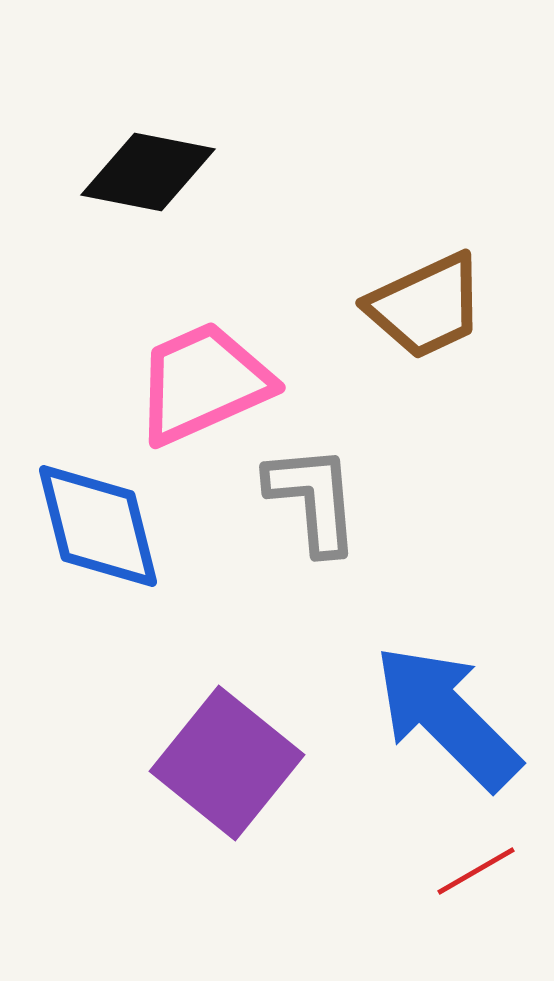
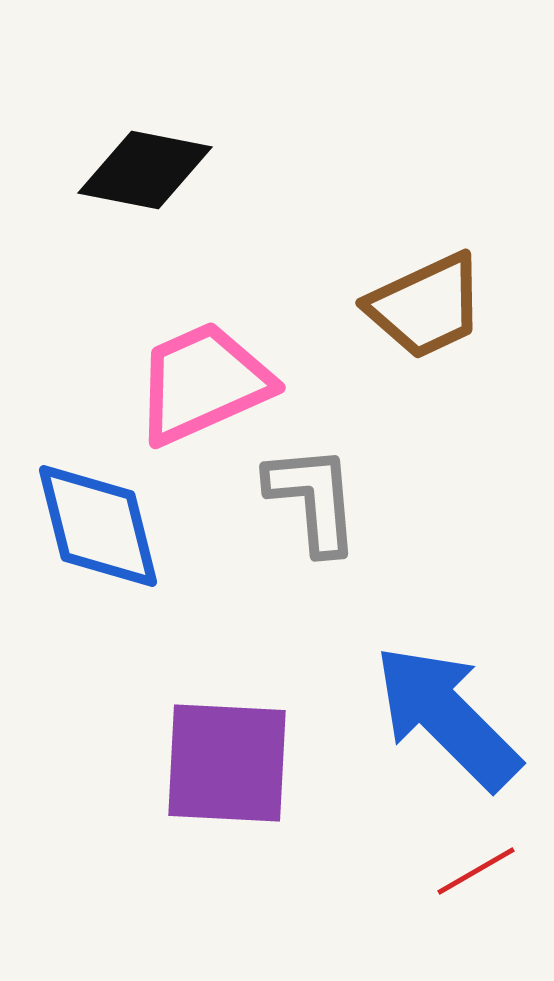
black diamond: moved 3 px left, 2 px up
purple square: rotated 36 degrees counterclockwise
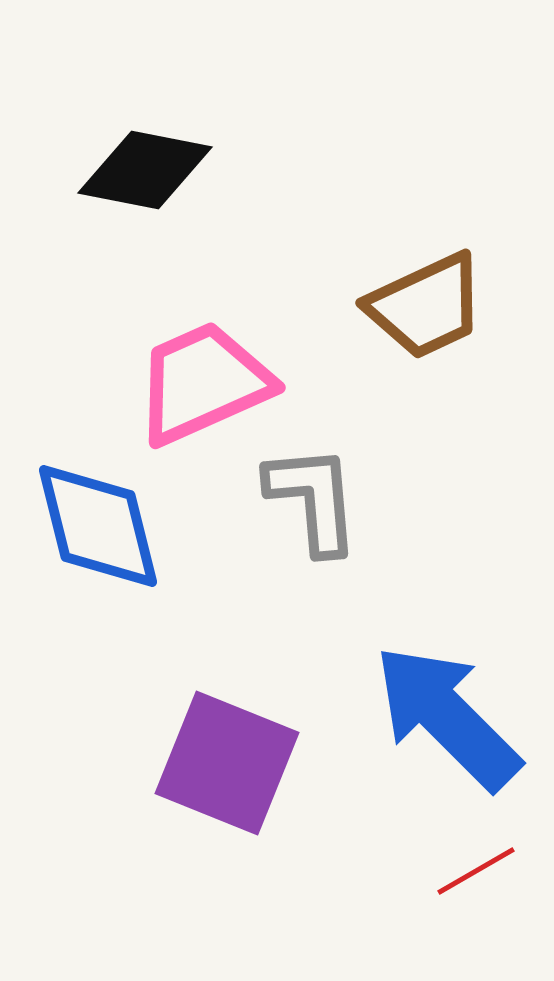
purple square: rotated 19 degrees clockwise
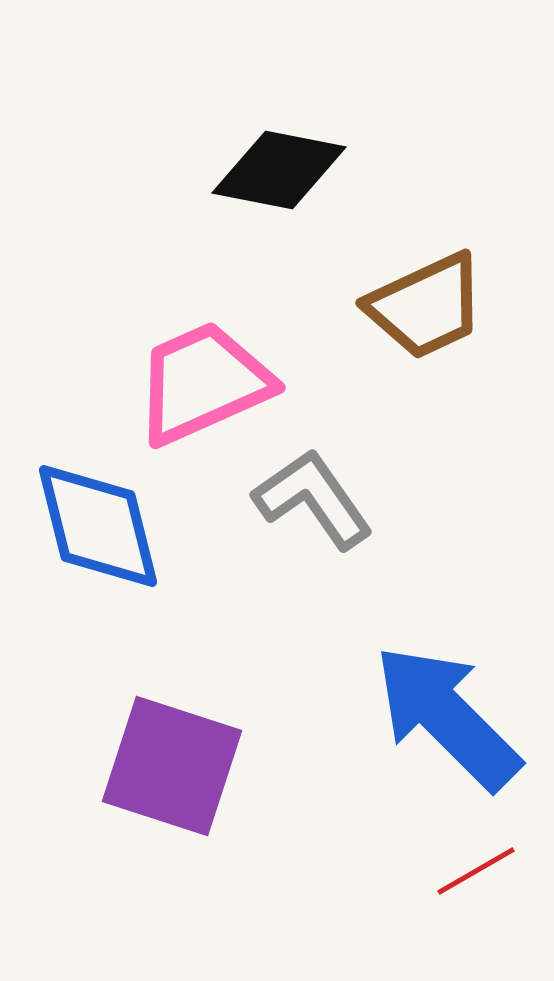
black diamond: moved 134 px right
gray L-shape: rotated 30 degrees counterclockwise
purple square: moved 55 px left, 3 px down; rotated 4 degrees counterclockwise
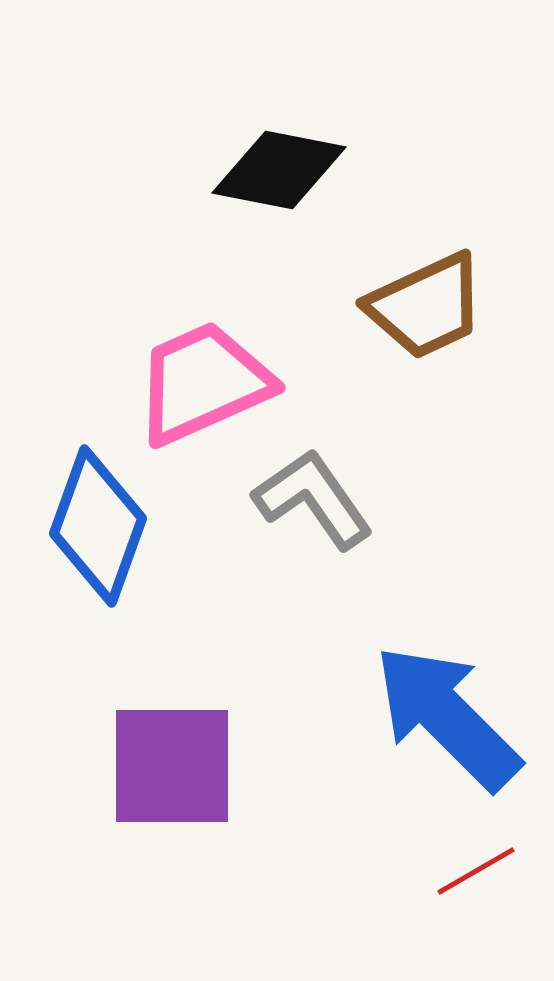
blue diamond: rotated 34 degrees clockwise
purple square: rotated 18 degrees counterclockwise
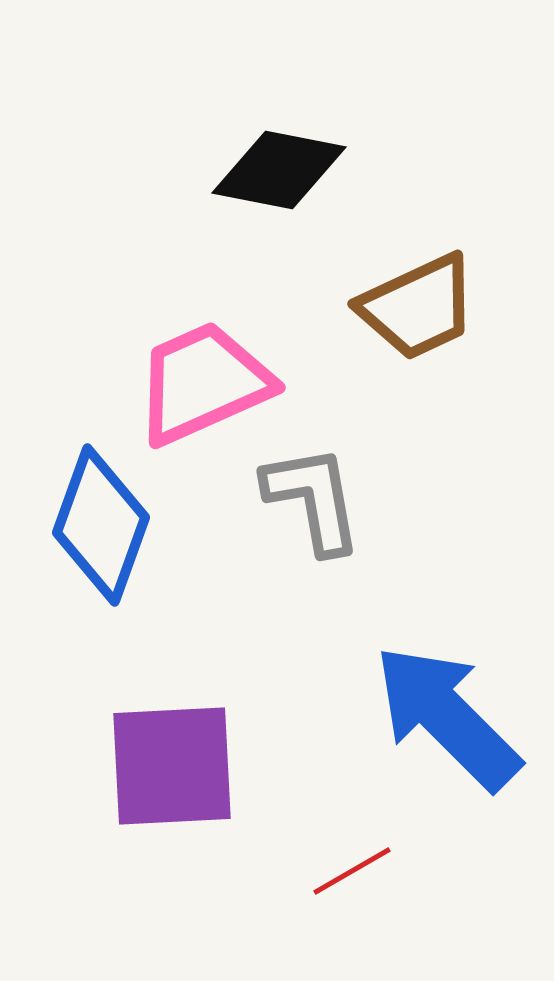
brown trapezoid: moved 8 px left, 1 px down
gray L-shape: rotated 25 degrees clockwise
blue diamond: moved 3 px right, 1 px up
purple square: rotated 3 degrees counterclockwise
red line: moved 124 px left
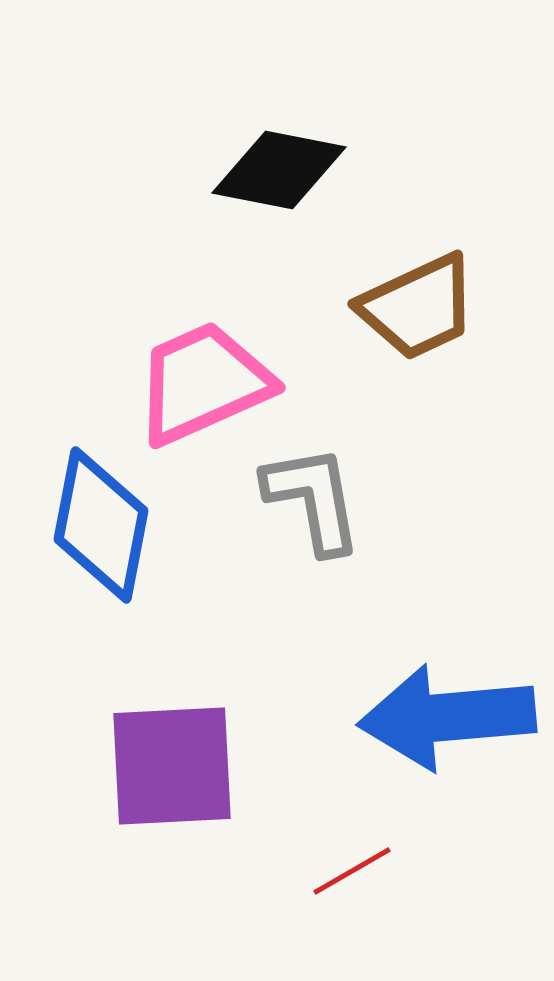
blue diamond: rotated 9 degrees counterclockwise
blue arrow: rotated 50 degrees counterclockwise
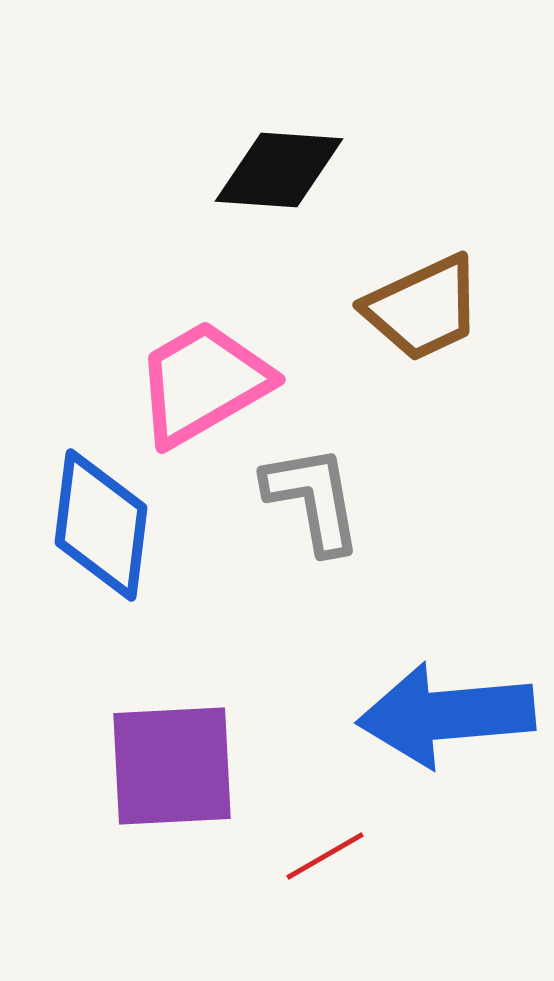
black diamond: rotated 7 degrees counterclockwise
brown trapezoid: moved 5 px right, 1 px down
pink trapezoid: rotated 6 degrees counterclockwise
blue diamond: rotated 4 degrees counterclockwise
blue arrow: moved 1 px left, 2 px up
red line: moved 27 px left, 15 px up
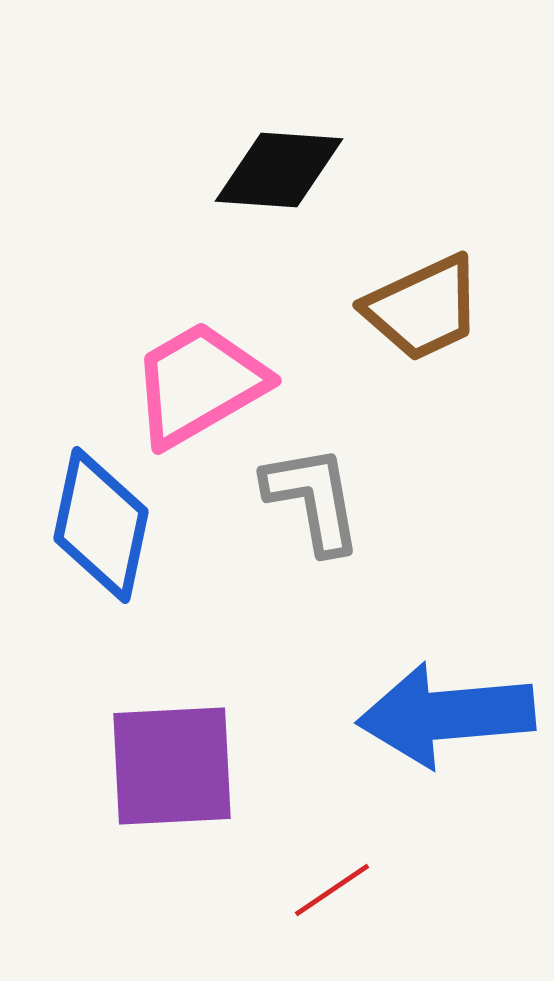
pink trapezoid: moved 4 px left, 1 px down
blue diamond: rotated 5 degrees clockwise
red line: moved 7 px right, 34 px down; rotated 4 degrees counterclockwise
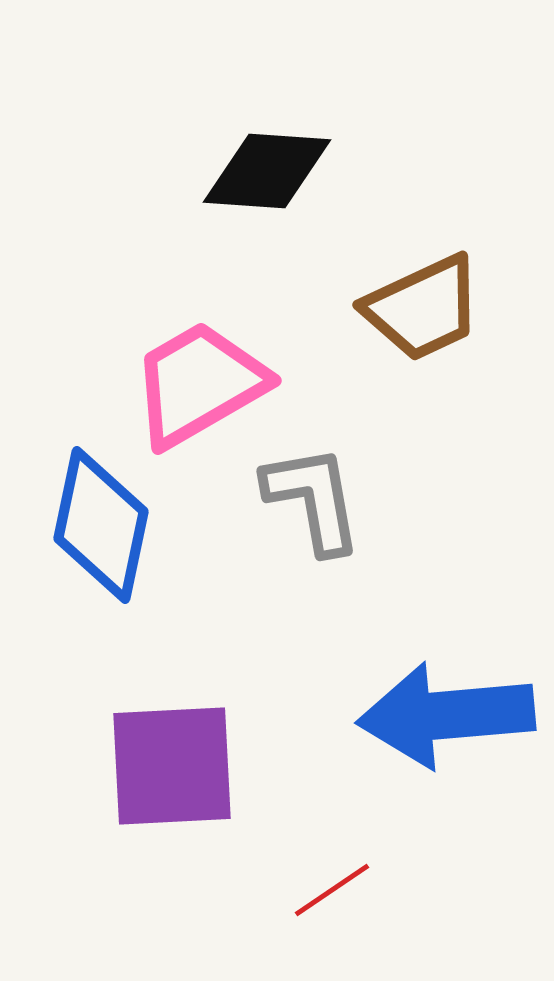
black diamond: moved 12 px left, 1 px down
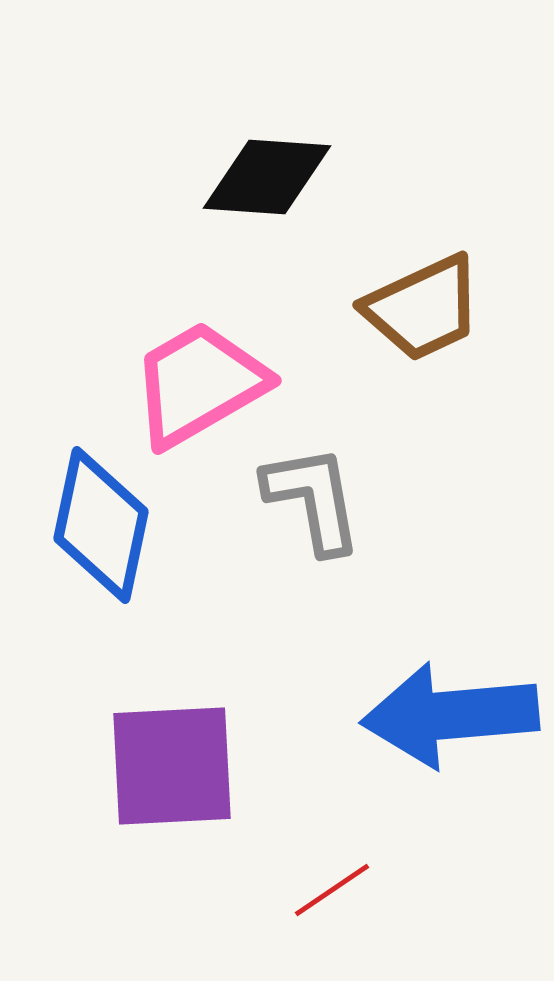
black diamond: moved 6 px down
blue arrow: moved 4 px right
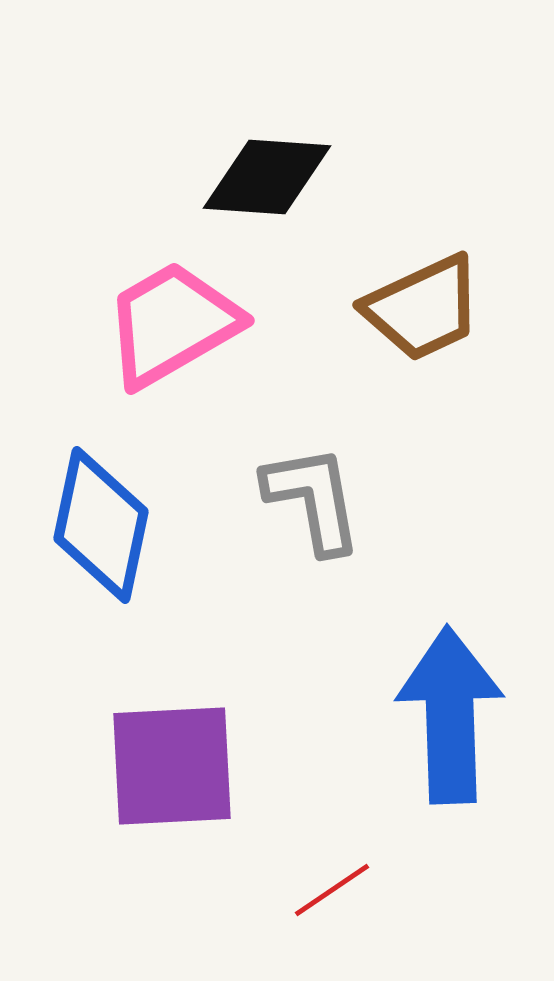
pink trapezoid: moved 27 px left, 60 px up
blue arrow: rotated 93 degrees clockwise
